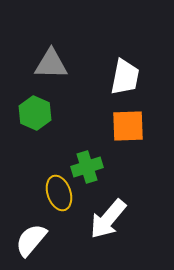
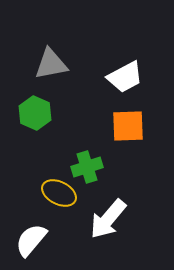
gray triangle: rotated 12 degrees counterclockwise
white trapezoid: rotated 51 degrees clockwise
yellow ellipse: rotated 44 degrees counterclockwise
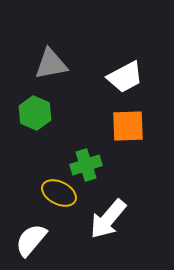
green cross: moved 1 px left, 2 px up
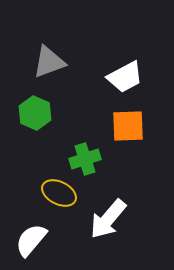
gray triangle: moved 2 px left, 2 px up; rotated 9 degrees counterclockwise
green cross: moved 1 px left, 6 px up
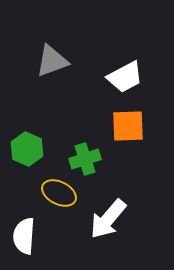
gray triangle: moved 3 px right, 1 px up
green hexagon: moved 8 px left, 36 px down
white semicircle: moved 7 px left, 4 px up; rotated 36 degrees counterclockwise
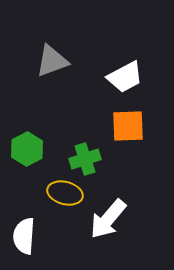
green hexagon: rotated 8 degrees clockwise
yellow ellipse: moved 6 px right; rotated 12 degrees counterclockwise
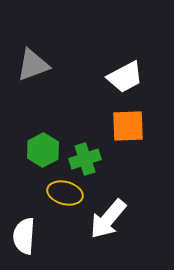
gray triangle: moved 19 px left, 4 px down
green hexagon: moved 16 px right, 1 px down
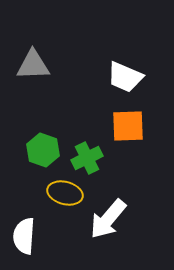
gray triangle: rotated 18 degrees clockwise
white trapezoid: rotated 51 degrees clockwise
green hexagon: rotated 12 degrees counterclockwise
green cross: moved 2 px right, 1 px up; rotated 8 degrees counterclockwise
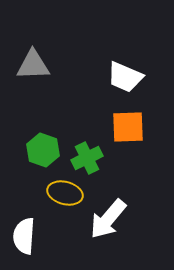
orange square: moved 1 px down
